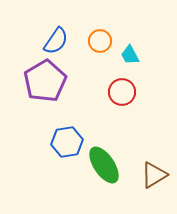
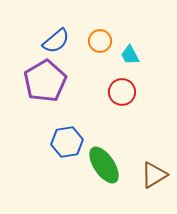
blue semicircle: rotated 16 degrees clockwise
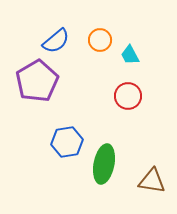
orange circle: moved 1 px up
purple pentagon: moved 8 px left
red circle: moved 6 px right, 4 px down
green ellipse: moved 1 px up; rotated 45 degrees clockwise
brown triangle: moved 2 px left, 6 px down; rotated 40 degrees clockwise
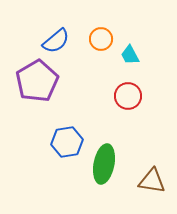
orange circle: moved 1 px right, 1 px up
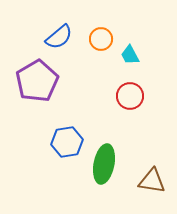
blue semicircle: moved 3 px right, 4 px up
red circle: moved 2 px right
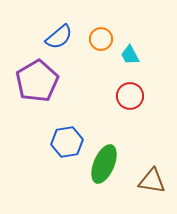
green ellipse: rotated 12 degrees clockwise
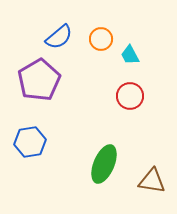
purple pentagon: moved 2 px right, 1 px up
blue hexagon: moved 37 px left
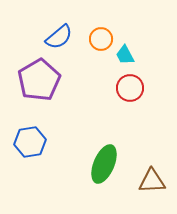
cyan trapezoid: moved 5 px left
red circle: moved 8 px up
brown triangle: rotated 12 degrees counterclockwise
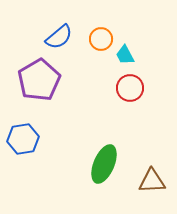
blue hexagon: moved 7 px left, 3 px up
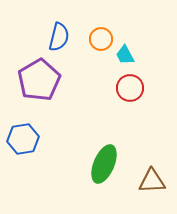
blue semicircle: rotated 36 degrees counterclockwise
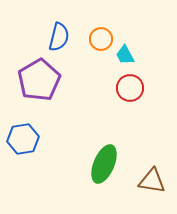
brown triangle: rotated 12 degrees clockwise
